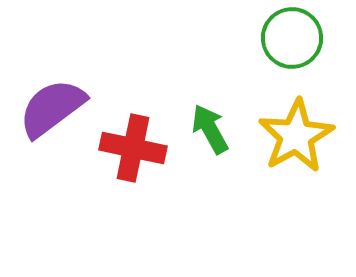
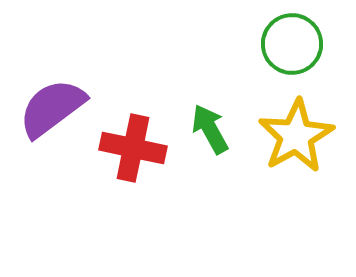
green circle: moved 6 px down
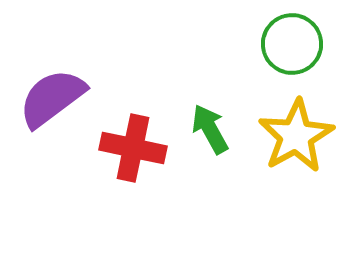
purple semicircle: moved 10 px up
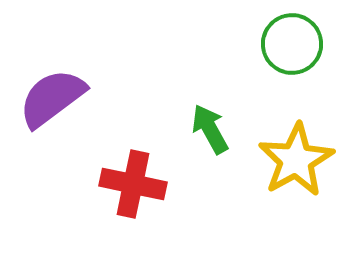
yellow star: moved 24 px down
red cross: moved 36 px down
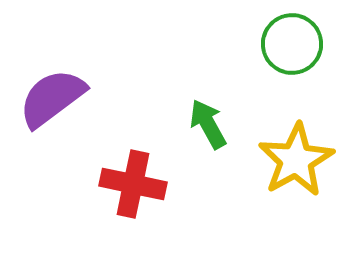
green arrow: moved 2 px left, 5 px up
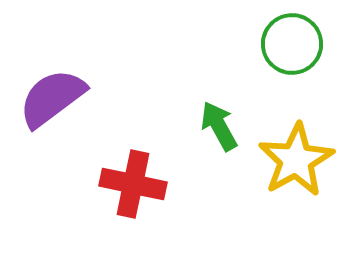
green arrow: moved 11 px right, 2 px down
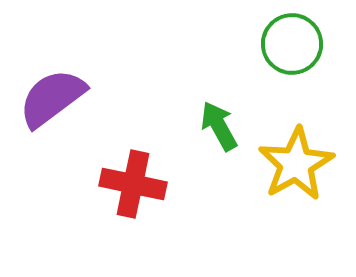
yellow star: moved 4 px down
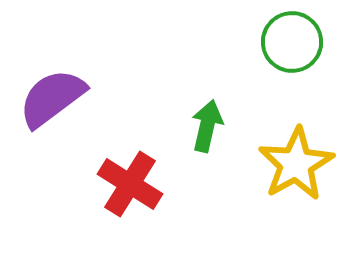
green circle: moved 2 px up
green arrow: moved 12 px left; rotated 42 degrees clockwise
red cross: moved 3 px left; rotated 20 degrees clockwise
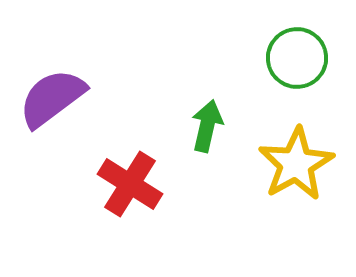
green circle: moved 5 px right, 16 px down
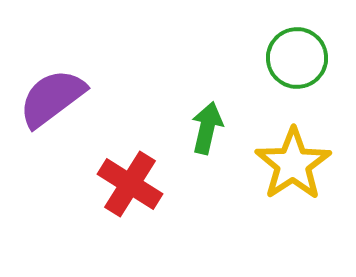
green arrow: moved 2 px down
yellow star: moved 3 px left; rotated 4 degrees counterclockwise
